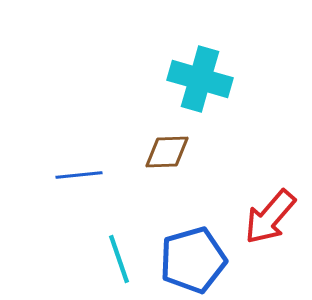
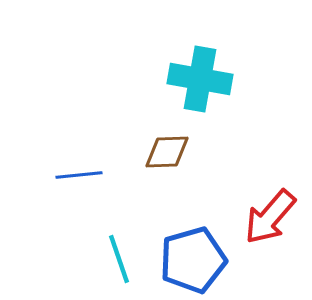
cyan cross: rotated 6 degrees counterclockwise
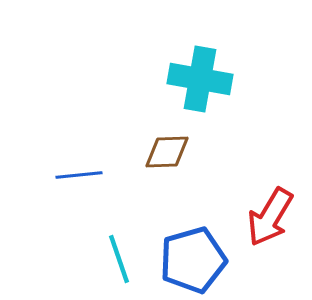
red arrow: rotated 10 degrees counterclockwise
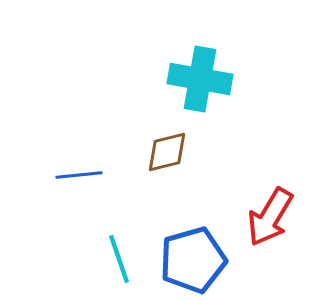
brown diamond: rotated 12 degrees counterclockwise
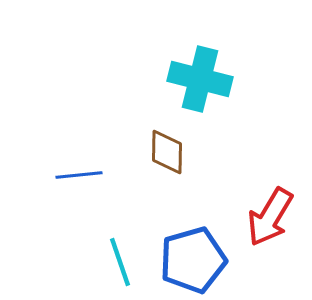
cyan cross: rotated 4 degrees clockwise
brown diamond: rotated 75 degrees counterclockwise
cyan line: moved 1 px right, 3 px down
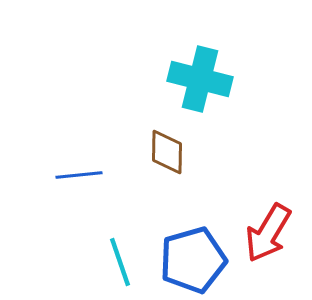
red arrow: moved 2 px left, 16 px down
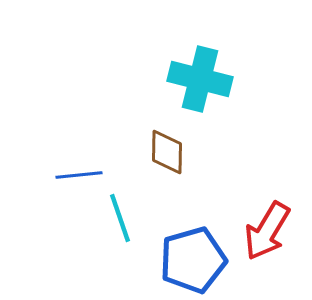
red arrow: moved 1 px left, 2 px up
cyan line: moved 44 px up
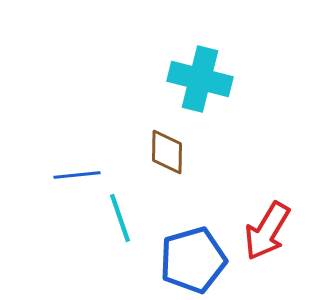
blue line: moved 2 px left
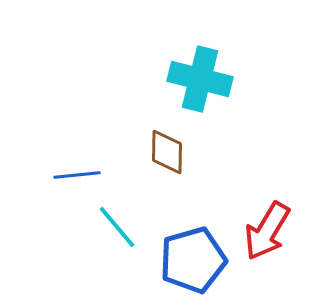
cyan line: moved 3 px left, 9 px down; rotated 21 degrees counterclockwise
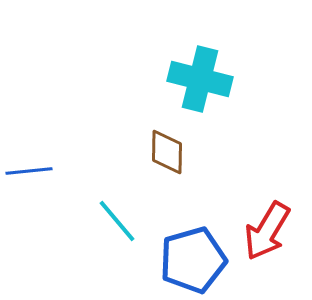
blue line: moved 48 px left, 4 px up
cyan line: moved 6 px up
